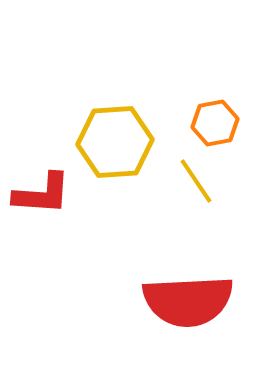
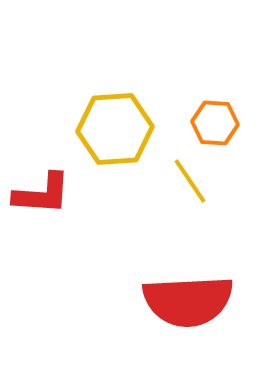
orange hexagon: rotated 15 degrees clockwise
yellow hexagon: moved 13 px up
yellow line: moved 6 px left
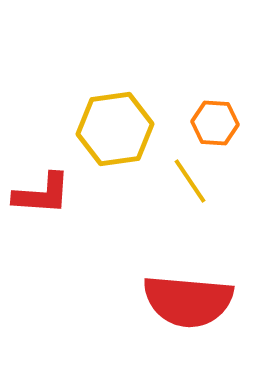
yellow hexagon: rotated 4 degrees counterclockwise
red semicircle: rotated 8 degrees clockwise
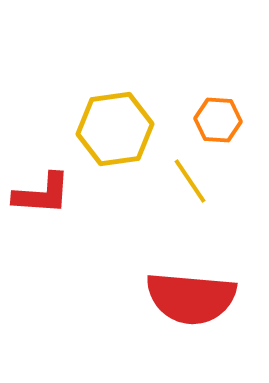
orange hexagon: moved 3 px right, 3 px up
red semicircle: moved 3 px right, 3 px up
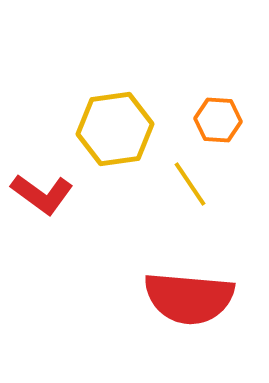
yellow line: moved 3 px down
red L-shape: rotated 32 degrees clockwise
red semicircle: moved 2 px left
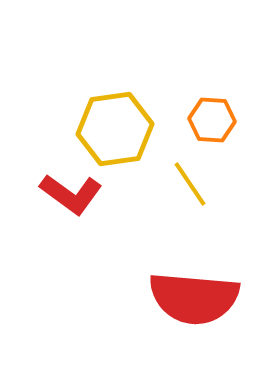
orange hexagon: moved 6 px left
red L-shape: moved 29 px right
red semicircle: moved 5 px right
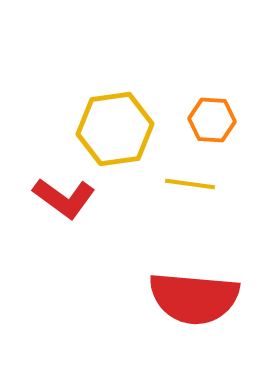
yellow line: rotated 48 degrees counterclockwise
red L-shape: moved 7 px left, 4 px down
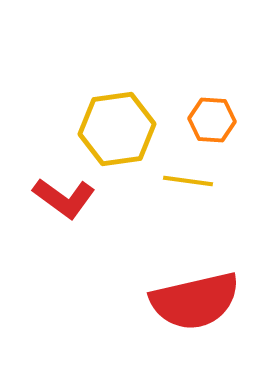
yellow hexagon: moved 2 px right
yellow line: moved 2 px left, 3 px up
red semicircle: moved 1 px right, 3 px down; rotated 18 degrees counterclockwise
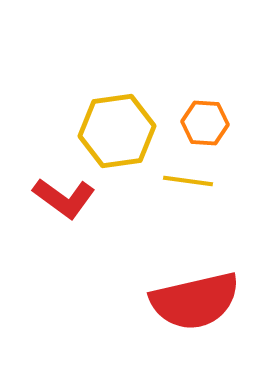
orange hexagon: moved 7 px left, 3 px down
yellow hexagon: moved 2 px down
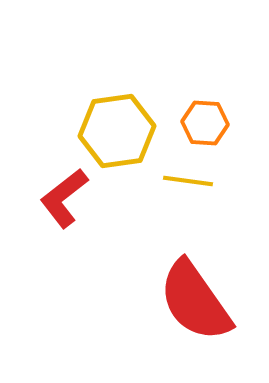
red L-shape: rotated 106 degrees clockwise
red semicircle: rotated 68 degrees clockwise
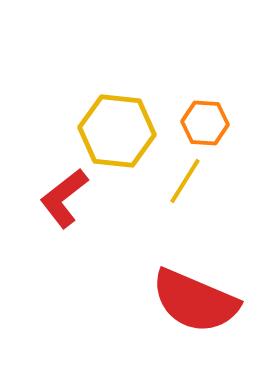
yellow hexagon: rotated 14 degrees clockwise
yellow line: moved 3 px left; rotated 66 degrees counterclockwise
red semicircle: rotated 32 degrees counterclockwise
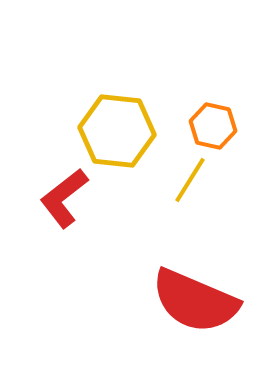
orange hexagon: moved 8 px right, 3 px down; rotated 9 degrees clockwise
yellow line: moved 5 px right, 1 px up
